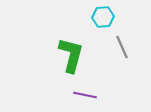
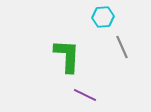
green L-shape: moved 4 px left, 1 px down; rotated 12 degrees counterclockwise
purple line: rotated 15 degrees clockwise
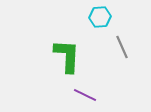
cyan hexagon: moved 3 px left
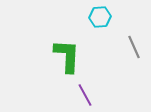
gray line: moved 12 px right
purple line: rotated 35 degrees clockwise
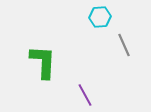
gray line: moved 10 px left, 2 px up
green L-shape: moved 24 px left, 6 px down
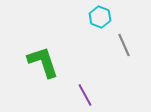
cyan hexagon: rotated 25 degrees clockwise
green L-shape: rotated 21 degrees counterclockwise
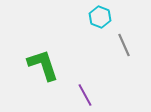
green L-shape: moved 3 px down
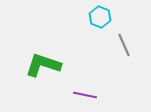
green L-shape: rotated 54 degrees counterclockwise
purple line: rotated 50 degrees counterclockwise
